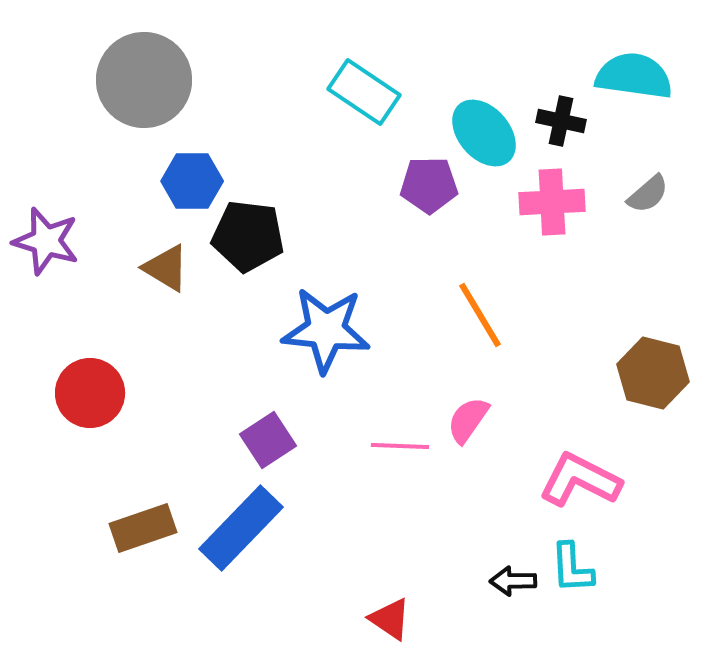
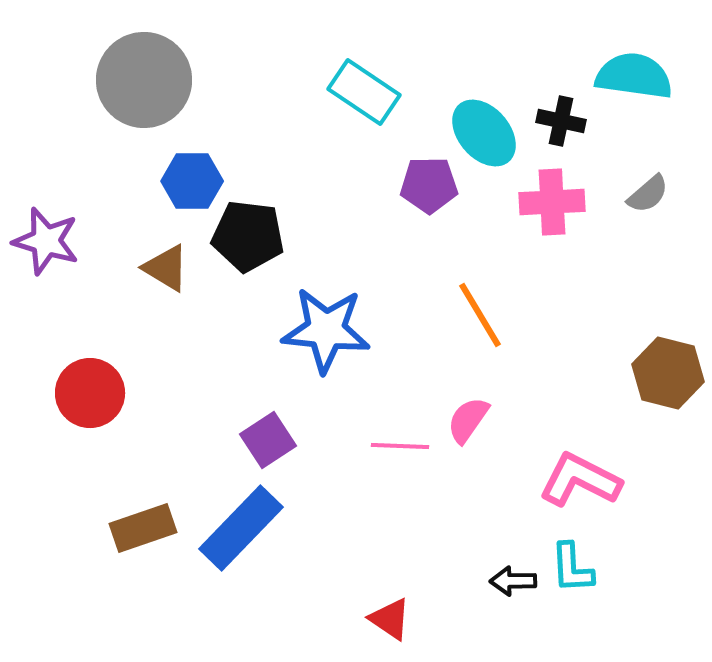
brown hexagon: moved 15 px right
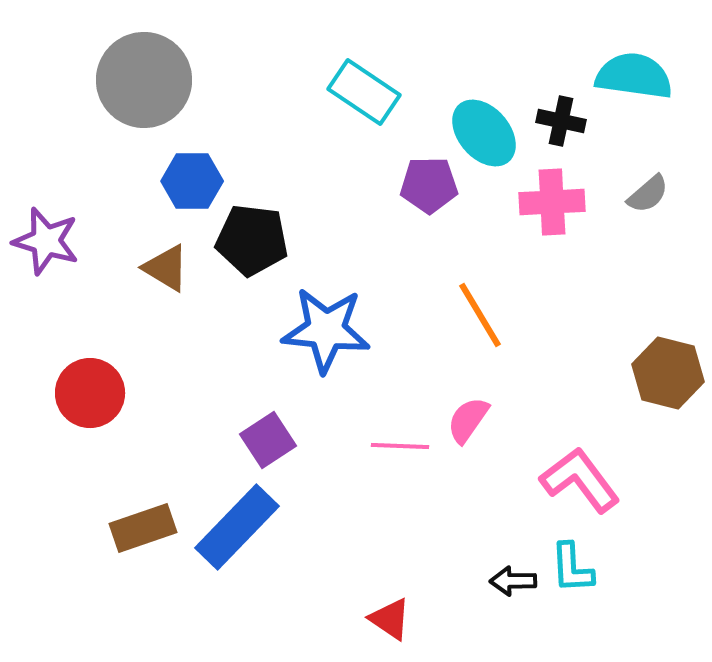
black pentagon: moved 4 px right, 4 px down
pink L-shape: rotated 26 degrees clockwise
blue rectangle: moved 4 px left, 1 px up
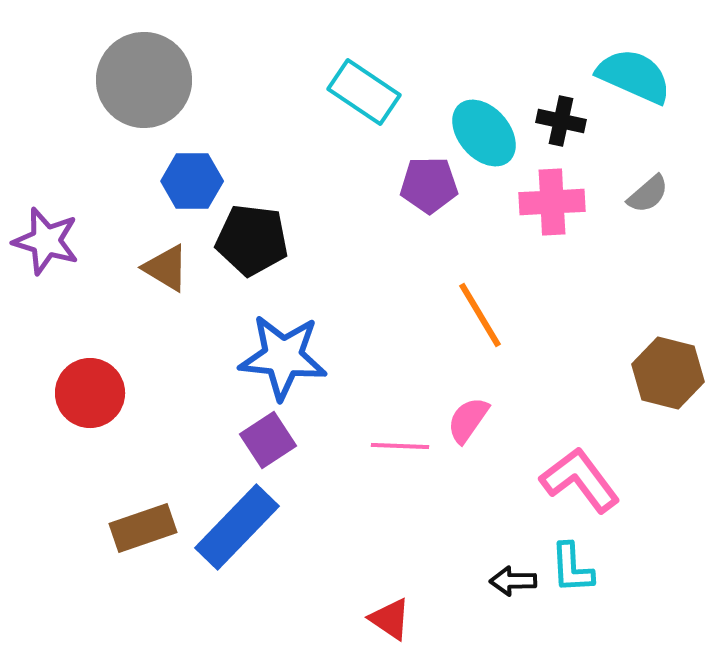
cyan semicircle: rotated 16 degrees clockwise
blue star: moved 43 px left, 27 px down
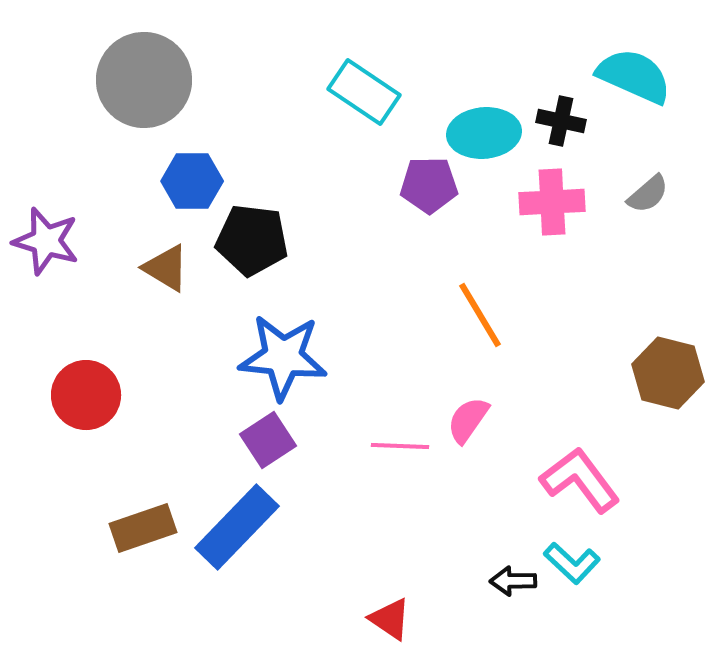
cyan ellipse: rotated 54 degrees counterclockwise
red circle: moved 4 px left, 2 px down
cyan L-shape: moved 5 px up; rotated 44 degrees counterclockwise
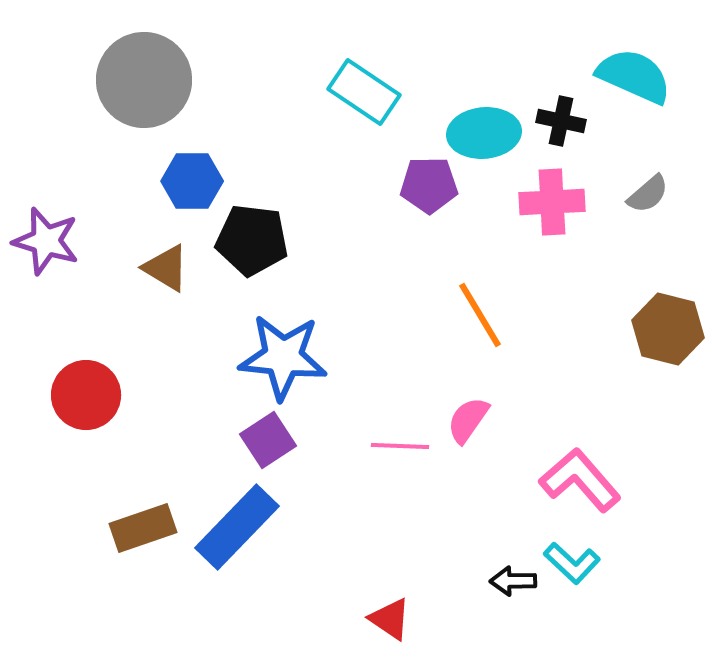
brown hexagon: moved 44 px up
pink L-shape: rotated 4 degrees counterclockwise
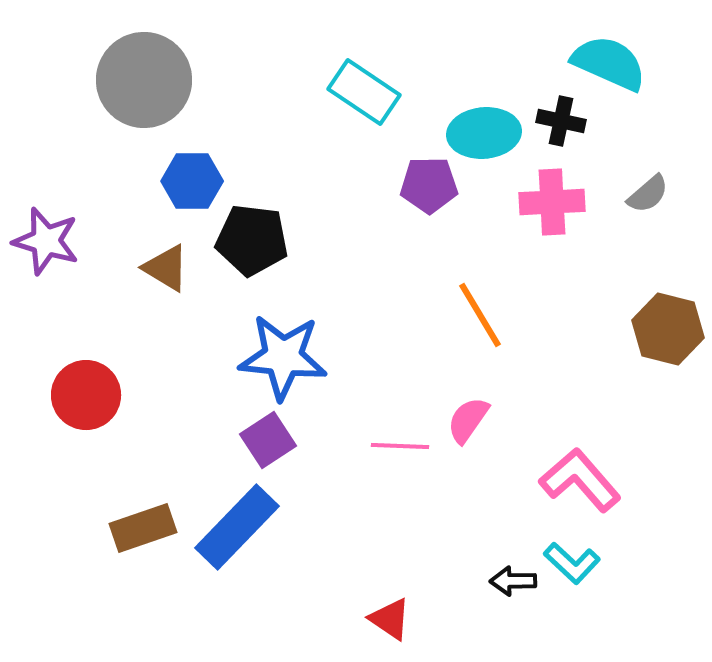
cyan semicircle: moved 25 px left, 13 px up
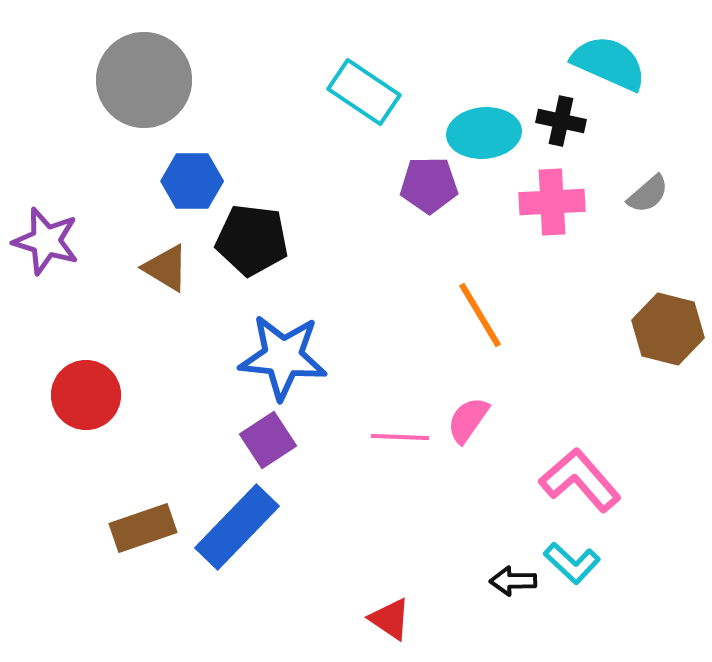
pink line: moved 9 px up
